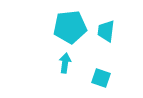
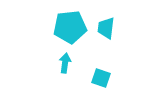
cyan trapezoid: moved 3 px up
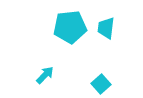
cyan arrow: moved 20 px left, 12 px down; rotated 36 degrees clockwise
cyan square: moved 6 px down; rotated 30 degrees clockwise
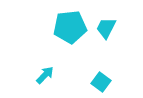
cyan trapezoid: rotated 20 degrees clockwise
cyan square: moved 2 px up; rotated 12 degrees counterclockwise
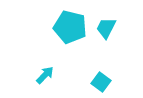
cyan pentagon: rotated 20 degrees clockwise
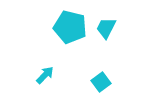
cyan square: rotated 18 degrees clockwise
